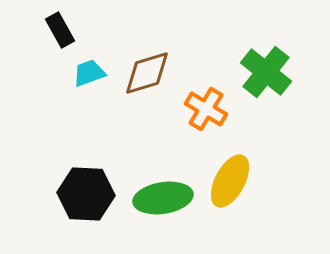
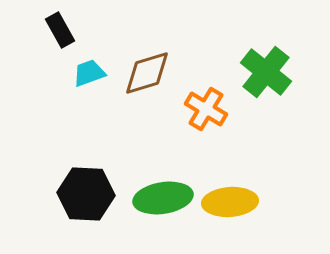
yellow ellipse: moved 21 px down; rotated 58 degrees clockwise
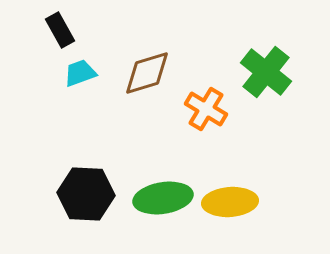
cyan trapezoid: moved 9 px left
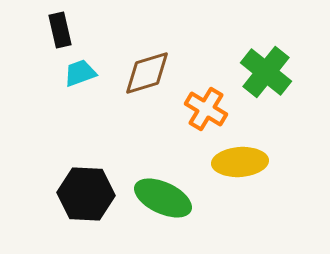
black rectangle: rotated 16 degrees clockwise
green ellipse: rotated 34 degrees clockwise
yellow ellipse: moved 10 px right, 40 px up
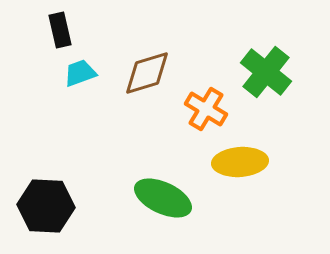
black hexagon: moved 40 px left, 12 px down
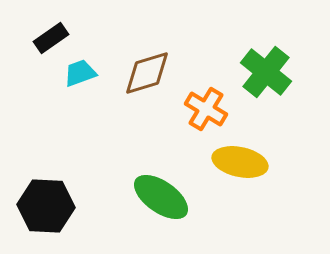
black rectangle: moved 9 px left, 8 px down; rotated 68 degrees clockwise
yellow ellipse: rotated 16 degrees clockwise
green ellipse: moved 2 px left, 1 px up; rotated 10 degrees clockwise
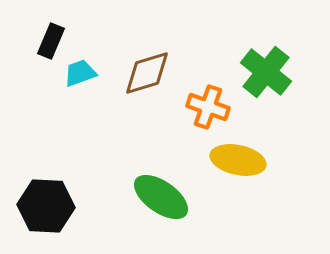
black rectangle: moved 3 px down; rotated 32 degrees counterclockwise
orange cross: moved 2 px right, 2 px up; rotated 12 degrees counterclockwise
yellow ellipse: moved 2 px left, 2 px up
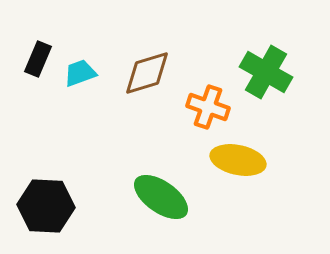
black rectangle: moved 13 px left, 18 px down
green cross: rotated 9 degrees counterclockwise
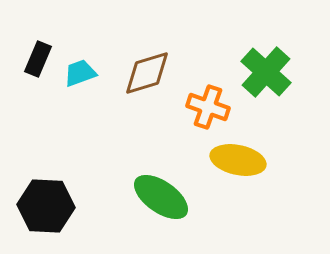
green cross: rotated 12 degrees clockwise
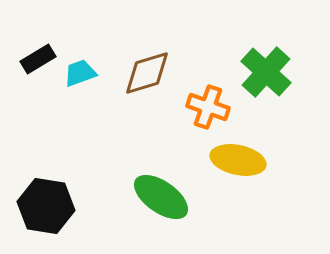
black rectangle: rotated 36 degrees clockwise
black hexagon: rotated 6 degrees clockwise
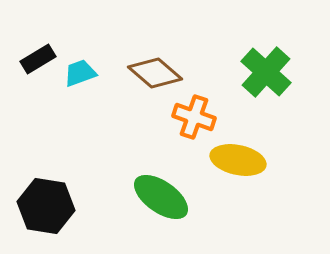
brown diamond: moved 8 px right; rotated 58 degrees clockwise
orange cross: moved 14 px left, 10 px down
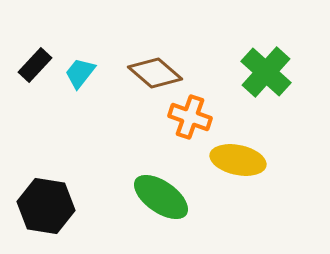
black rectangle: moved 3 px left, 6 px down; rotated 16 degrees counterclockwise
cyan trapezoid: rotated 32 degrees counterclockwise
orange cross: moved 4 px left
